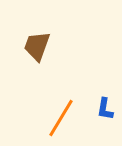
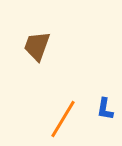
orange line: moved 2 px right, 1 px down
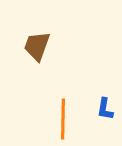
orange line: rotated 30 degrees counterclockwise
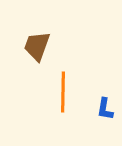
orange line: moved 27 px up
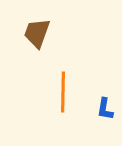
brown trapezoid: moved 13 px up
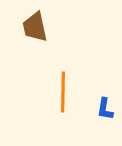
brown trapezoid: moved 2 px left, 6 px up; rotated 32 degrees counterclockwise
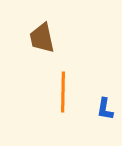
brown trapezoid: moved 7 px right, 11 px down
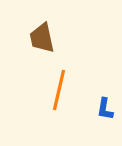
orange line: moved 4 px left, 2 px up; rotated 12 degrees clockwise
